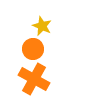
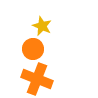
orange cross: moved 3 px right; rotated 8 degrees counterclockwise
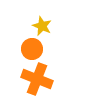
orange circle: moved 1 px left
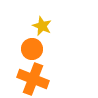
orange cross: moved 4 px left
